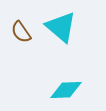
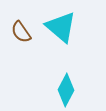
cyan diamond: rotated 60 degrees counterclockwise
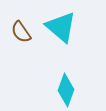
cyan diamond: rotated 8 degrees counterclockwise
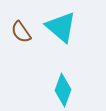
cyan diamond: moved 3 px left
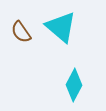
cyan diamond: moved 11 px right, 5 px up; rotated 8 degrees clockwise
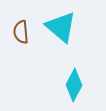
brown semicircle: rotated 30 degrees clockwise
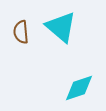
cyan diamond: moved 5 px right, 3 px down; rotated 44 degrees clockwise
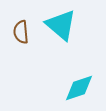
cyan triangle: moved 2 px up
